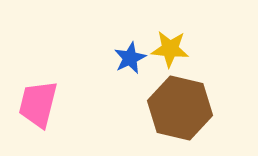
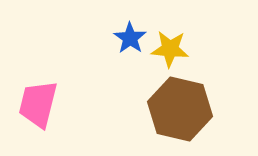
blue star: moved 20 px up; rotated 12 degrees counterclockwise
brown hexagon: moved 1 px down
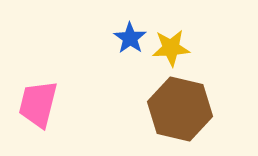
yellow star: moved 1 px right, 1 px up; rotated 9 degrees counterclockwise
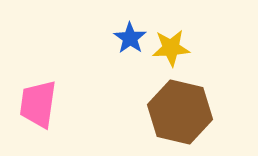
pink trapezoid: rotated 6 degrees counterclockwise
brown hexagon: moved 3 px down
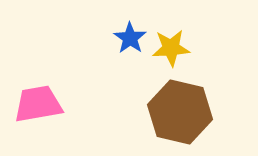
pink trapezoid: rotated 72 degrees clockwise
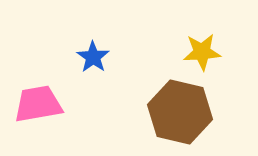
blue star: moved 37 px left, 19 px down
yellow star: moved 31 px right, 4 px down
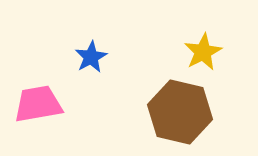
yellow star: moved 1 px right; rotated 24 degrees counterclockwise
blue star: moved 2 px left; rotated 8 degrees clockwise
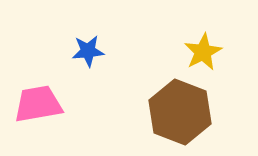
blue star: moved 3 px left, 6 px up; rotated 24 degrees clockwise
brown hexagon: rotated 8 degrees clockwise
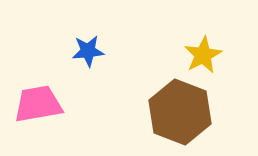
yellow star: moved 3 px down
